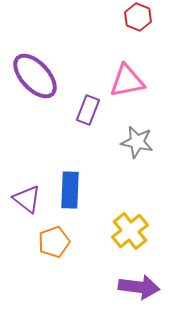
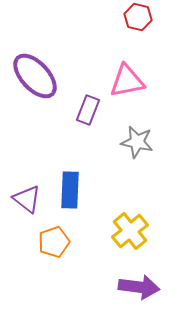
red hexagon: rotated 8 degrees counterclockwise
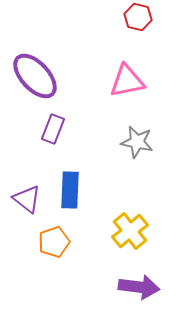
purple rectangle: moved 35 px left, 19 px down
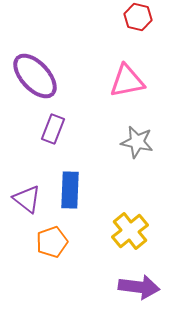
orange pentagon: moved 2 px left
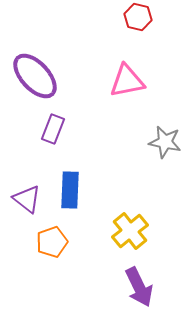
gray star: moved 28 px right
purple arrow: rotated 57 degrees clockwise
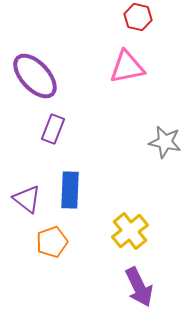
pink triangle: moved 14 px up
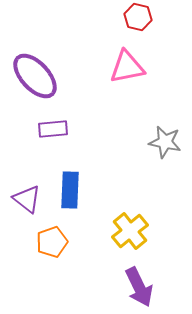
purple rectangle: rotated 64 degrees clockwise
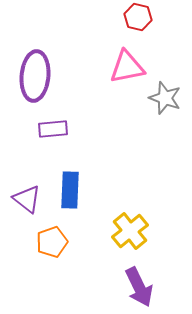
purple ellipse: rotated 48 degrees clockwise
gray star: moved 44 px up; rotated 8 degrees clockwise
